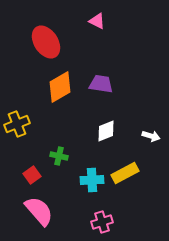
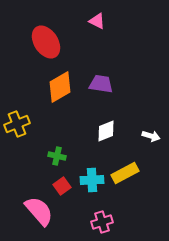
green cross: moved 2 px left
red square: moved 30 px right, 11 px down
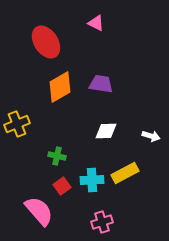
pink triangle: moved 1 px left, 2 px down
white diamond: rotated 20 degrees clockwise
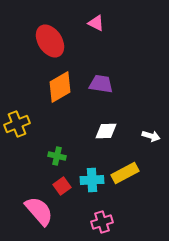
red ellipse: moved 4 px right, 1 px up
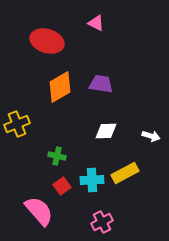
red ellipse: moved 3 px left; rotated 40 degrees counterclockwise
pink cross: rotated 10 degrees counterclockwise
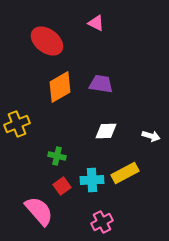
red ellipse: rotated 20 degrees clockwise
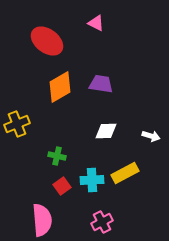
pink semicircle: moved 3 px right, 9 px down; rotated 36 degrees clockwise
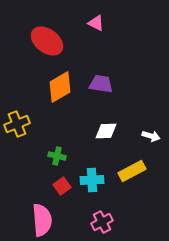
yellow rectangle: moved 7 px right, 2 px up
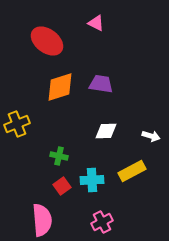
orange diamond: rotated 12 degrees clockwise
green cross: moved 2 px right
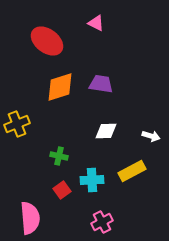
red square: moved 4 px down
pink semicircle: moved 12 px left, 2 px up
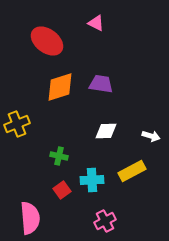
pink cross: moved 3 px right, 1 px up
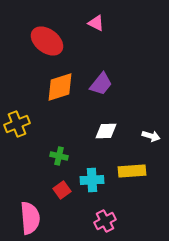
purple trapezoid: rotated 120 degrees clockwise
yellow rectangle: rotated 24 degrees clockwise
